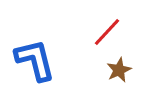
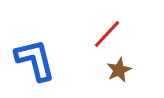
red line: moved 2 px down
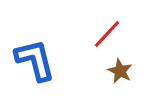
brown star: moved 1 px right, 1 px down; rotated 20 degrees counterclockwise
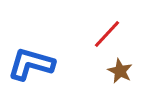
blue L-shape: moved 4 px left, 4 px down; rotated 60 degrees counterclockwise
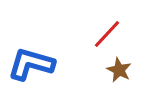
brown star: moved 1 px left, 1 px up
